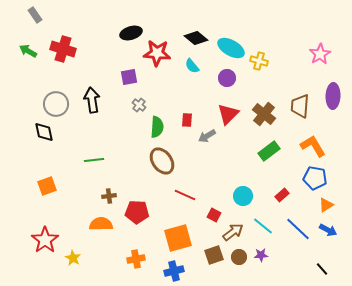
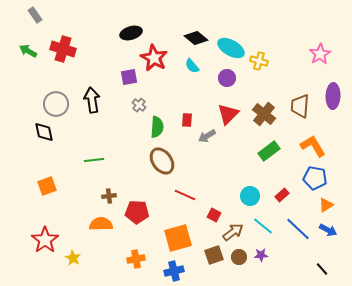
red star at (157, 53): moved 3 px left, 5 px down; rotated 24 degrees clockwise
cyan circle at (243, 196): moved 7 px right
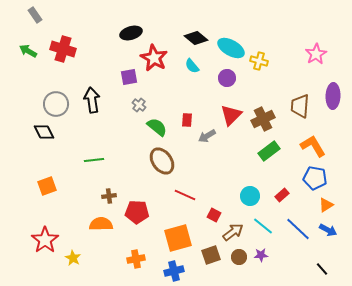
pink star at (320, 54): moved 4 px left
red triangle at (228, 114): moved 3 px right, 1 px down
brown cross at (264, 114): moved 1 px left, 5 px down; rotated 25 degrees clockwise
green semicircle at (157, 127): rotated 55 degrees counterclockwise
black diamond at (44, 132): rotated 15 degrees counterclockwise
brown square at (214, 255): moved 3 px left
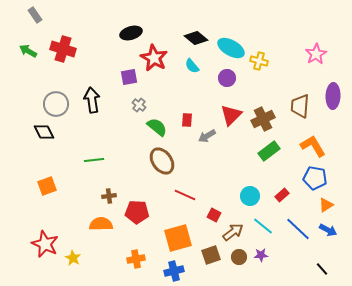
red star at (45, 240): moved 4 px down; rotated 12 degrees counterclockwise
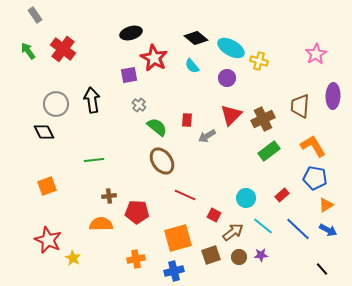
red cross at (63, 49): rotated 20 degrees clockwise
green arrow at (28, 51): rotated 24 degrees clockwise
purple square at (129, 77): moved 2 px up
cyan circle at (250, 196): moved 4 px left, 2 px down
red star at (45, 244): moved 3 px right, 4 px up
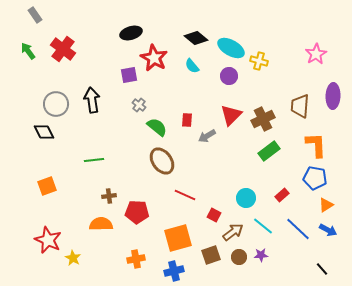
purple circle at (227, 78): moved 2 px right, 2 px up
orange L-shape at (313, 146): moved 3 px right, 1 px up; rotated 28 degrees clockwise
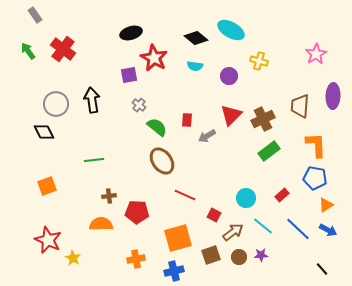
cyan ellipse at (231, 48): moved 18 px up
cyan semicircle at (192, 66): moved 3 px right; rotated 42 degrees counterclockwise
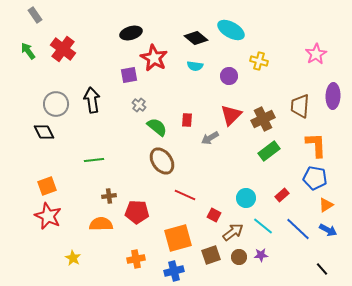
gray arrow at (207, 136): moved 3 px right, 2 px down
red star at (48, 240): moved 24 px up
